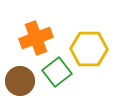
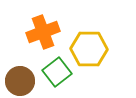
orange cross: moved 7 px right, 6 px up
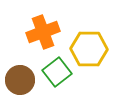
brown circle: moved 1 px up
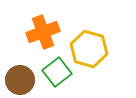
yellow hexagon: rotated 15 degrees clockwise
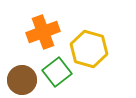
brown circle: moved 2 px right
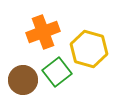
brown circle: moved 1 px right
